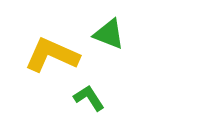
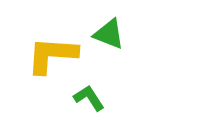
yellow L-shape: rotated 20 degrees counterclockwise
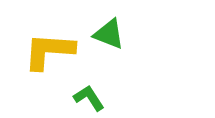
yellow L-shape: moved 3 px left, 4 px up
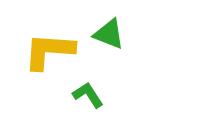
green L-shape: moved 1 px left, 3 px up
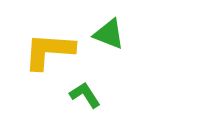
green L-shape: moved 3 px left
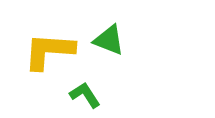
green triangle: moved 6 px down
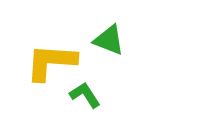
yellow L-shape: moved 2 px right, 11 px down
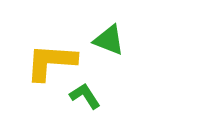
green L-shape: moved 1 px down
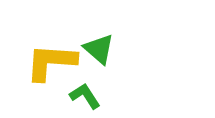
green triangle: moved 10 px left, 9 px down; rotated 20 degrees clockwise
